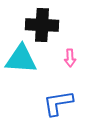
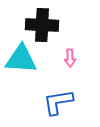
blue L-shape: moved 1 px up
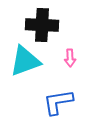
cyan triangle: moved 4 px right, 2 px down; rotated 24 degrees counterclockwise
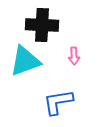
pink arrow: moved 4 px right, 2 px up
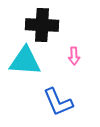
cyan triangle: rotated 24 degrees clockwise
blue L-shape: rotated 104 degrees counterclockwise
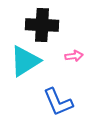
pink arrow: rotated 96 degrees counterclockwise
cyan triangle: rotated 36 degrees counterclockwise
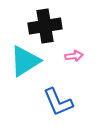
black cross: moved 3 px right, 1 px down; rotated 12 degrees counterclockwise
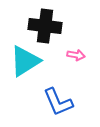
black cross: rotated 16 degrees clockwise
pink arrow: moved 2 px right, 1 px up; rotated 18 degrees clockwise
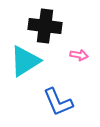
pink arrow: moved 3 px right
